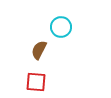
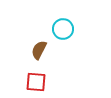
cyan circle: moved 2 px right, 2 px down
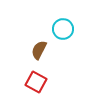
red square: rotated 25 degrees clockwise
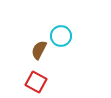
cyan circle: moved 2 px left, 7 px down
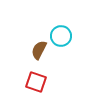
red square: rotated 10 degrees counterclockwise
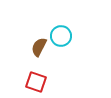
brown semicircle: moved 3 px up
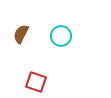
brown semicircle: moved 18 px left, 13 px up
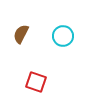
cyan circle: moved 2 px right
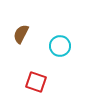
cyan circle: moved 3 px left, 10 px down
